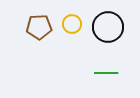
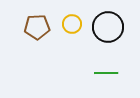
brown pentagon: moved 2 px left
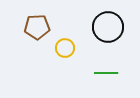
yellow circle: moved 7 px left, 24 px down
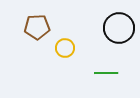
black circle: moved 11 px right, 1 px down
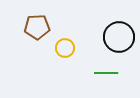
black circle: moved 9 px down
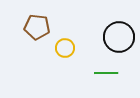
brown pentagon: rotated 10 degrees clockwise
